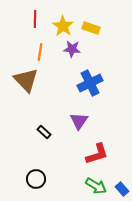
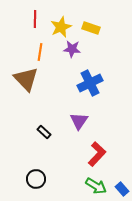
yellow star: moved 2 px left, 1 px down; rotated 15 degrees clockwise
brown triangle: moved 1 px up
red L-shape: rotated 30 degrees counterclockwise
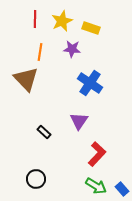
yellow star: moved 1 px right, 6 px up
blue cross: rotated 30 degrees counterclockwise
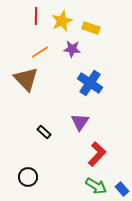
red line: moved 1 px right, 3 px up
orange line: rotated 48 degrees clockwise
purple triangle: moved 1 px right, 1 px down
black circle: moved 8 px left, 2 px up
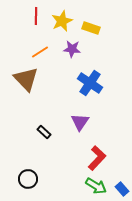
red L-shape: moved 4 px down
black circle: moved 2 px down
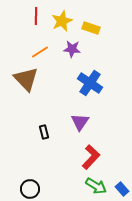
black rectangle: rotated 32 degrees clockwise
red L-shape: moved 6 px left, 1 px up
black circle: moved 2 px right, 10 px down
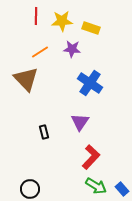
yellow star: rotated 20 degrees clockwise
